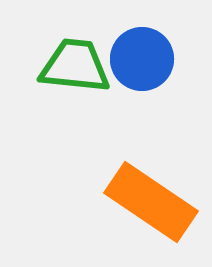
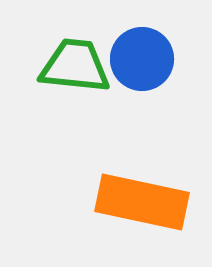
orange rectangle: moved 9 px left; rotated 22 degrees counterclockwise
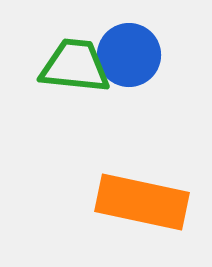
blue circle: moved 13 px left, 4 px up
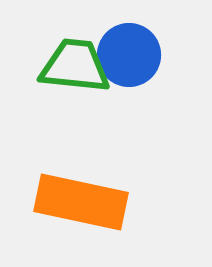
orange rectangle: moved 61 px left
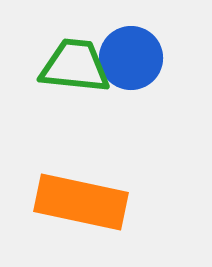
blue circle: moved 2 px right, 3 px down
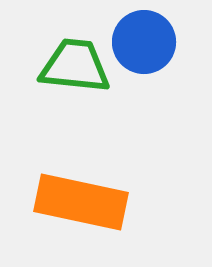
blue circle: moved 13 px right, 16 px up
